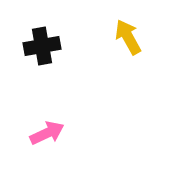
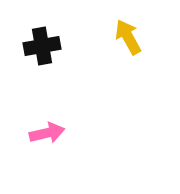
pink arrow: rotated 12 degrees clockwise
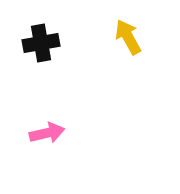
black cross: moved 1 px left, 3 px up
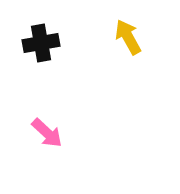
pink arrow: rotated 56 degrees clockwise
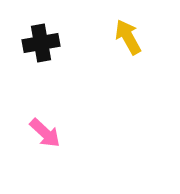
pink arrow: moved 2 px left
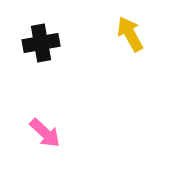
yellow arrow: moved 2 px right, 3 px up
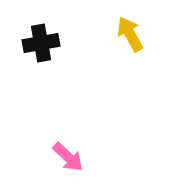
pink arrow: moved 23 px right, 24 px down
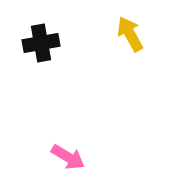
pink arrow: rotated 12 degrees counterclockwise
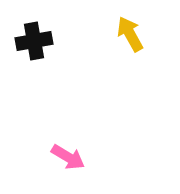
black cross: moved 7 px left, 2 px up
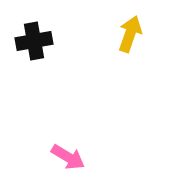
yellow arrow: rotated 48 degrees clockwise
